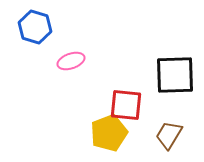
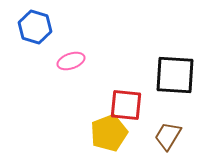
black square: rotated 6 degrees clockwise
brown trapezoid: moved 1 px left, 1 px down
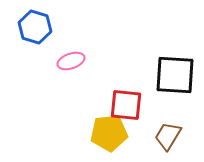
yellow pentagon: rotated 15 degrees clockwise
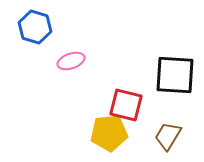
red square: rotated 8 degrees clockwise
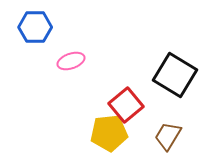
blue hexagon: rotated 16 degrees counterclockwise
black square: rotated 27 degrees clockwise
red square: rotated 36 degrees clockwise
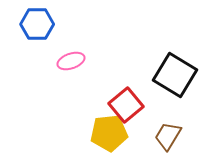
blue hexagon: moved 2 px right, 3 px up
